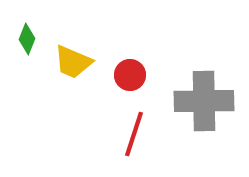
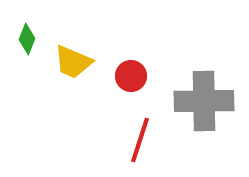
red circle: moved 1 px right, 1 px down
red line: moved 6 px right, 6 px down
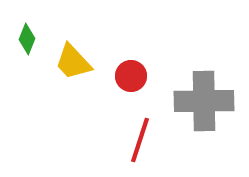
yellow trapezoid: rotated 24 degrees clockwise
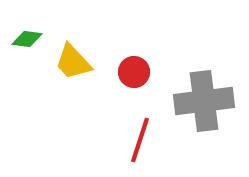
green diamond: rotated 76 degrees clockwise
red circle: moved 3 px right, 4 px up
gray cross: rotated 6 degrees counterclockwise
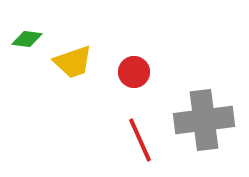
yellow trapezoid: rotated 66 degrees counterclockwise
gray cross: moved 19 px down
red line: rotated 42 degrees counterclockwise
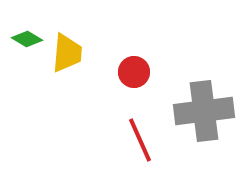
green diamond: rotated 24 degrees clockwise
yellow trapezoid: moved 6 px left, 9 px up; rotated 66 degrees counterclockwise
gray cross: moved 9 px up
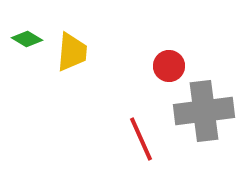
yellow trapezoid: moved 5 px right, 1 px up
red circle: moved 35 px right, 6 px up
red line: moved 1 px right, 1 px up
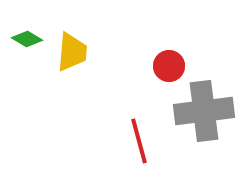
red line: moved 2 px left, 2 px down; rotated 9 degrees clockwise
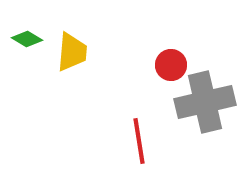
red circle: moved 2 px right, 1 px up
gray cross: moved 1 px right, 9 px up; rotated 6 degrees counterclockwise
red line: rotated 6 degrees clockwise
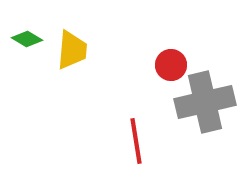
yellow trapezoid: moved 2 px up
red line: moved 3 px left
